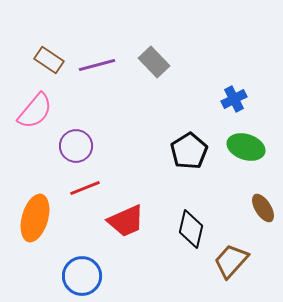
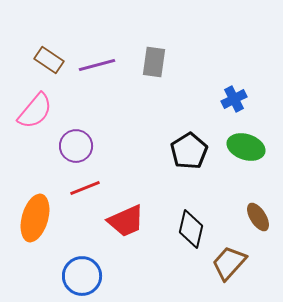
gray rectangle: rotated 52 degrees clockwise
brown ellipse: moved 5 px left, 9 px down
brown trapezoid: moved 2 px left, 2 px down
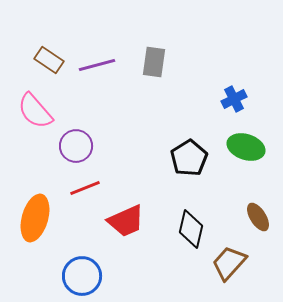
pink semicircle: rotated 99 degrees clockwise
black pentagon: moved 7 px down
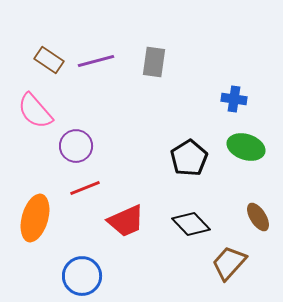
purple line: moved 1 px left, 4 px up
blue cross: rotated 35 degrees clockwise
black diamond: moved 5 px up; rotated 57 degrees counterclockwise
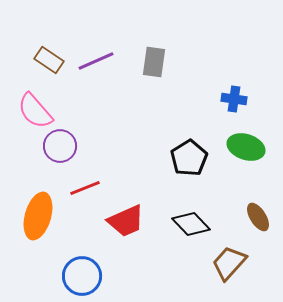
purple line: rotated 9 degrees counterclockwise
purple circle: moved 16 px left
orange ellipse: moved 3 px right, 2 px up
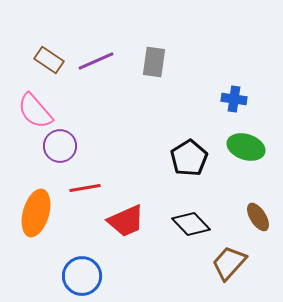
red line: rotated 12 degrees clockwise
orange ellipse: moved 2 px left, 3 px up
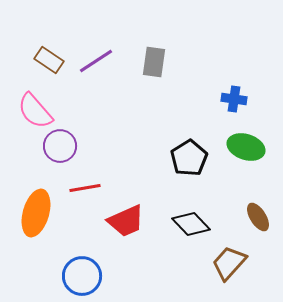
purple line: rotated 9 degrees counterclockwise
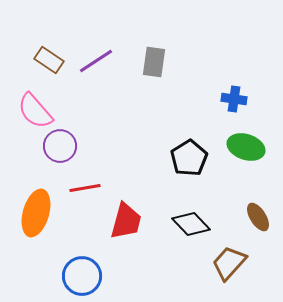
red trapezoid: rotated 51 degrees counterclockwise
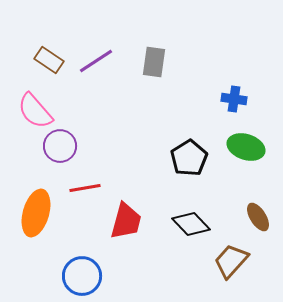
brown trapezoid: moved 2 px right, 2 px up
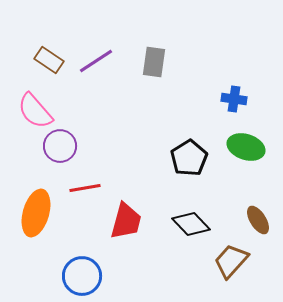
brown ellipse: moved 3 px down
